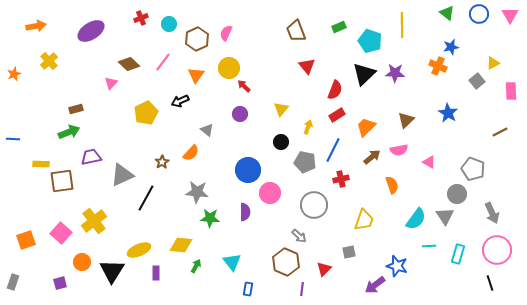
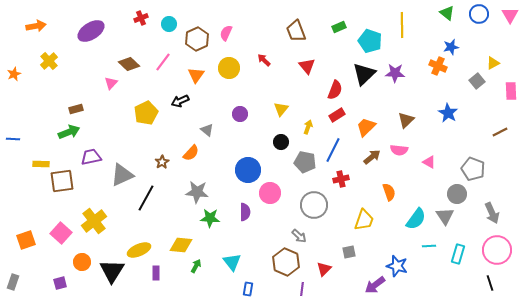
red arrow at (244, 86): moved 20 px right, 26 px up
pink semicircle at (399, 150): rotated 18 degrees clockwise
orange semicircle at (392, 185): moved 3 px left, 7 px down
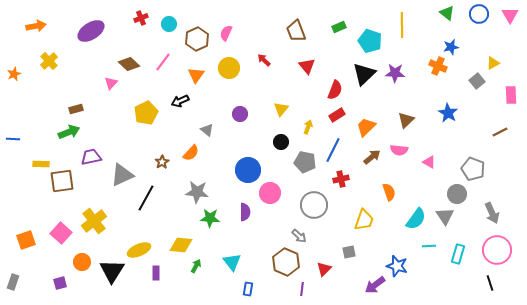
pink rectangle at (511, 91): moved 4 px down
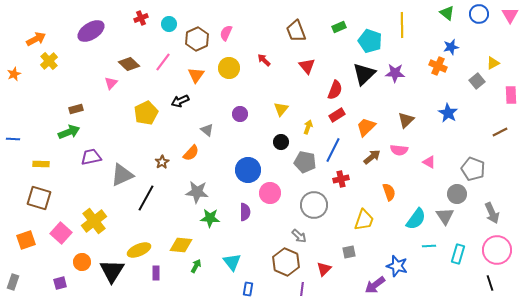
orange arrow at (36, 26): moved 13 px down; rotated 18 degrees counterclockwise
brown square at (62, 181): moved 23 px left, 17 px down; rotated 25 degrees clockwise
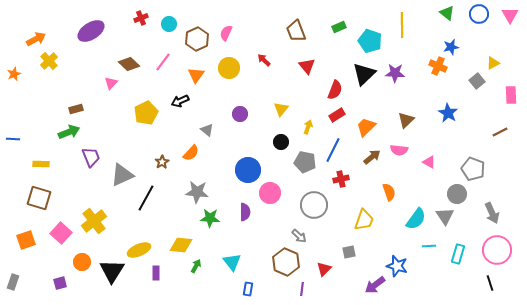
purple trapezoid at (91, 157): rotated 80 degrees clockwise
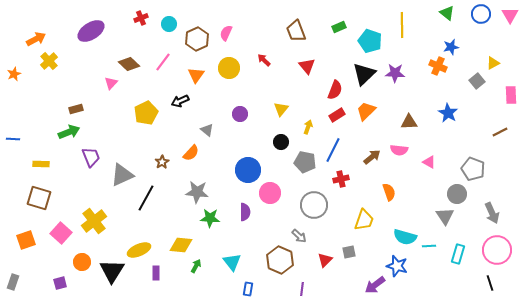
blue circle at (479, 14): moved 2 px right
brown triangle at (406, 120): moved 3 px right, 2 px down; rotated 42 degrees clockwise
orange trapezoid at (366, 127): moved 16 px up
cyan semicircle at (416, 219): moved 11 px left, 18 px down; rotated 70 degrees clockwise
brown hexagon at (286, 262): moved 6 px left, 2 px up
red triangle at (324, 269): moved 1 px right, 9 px up
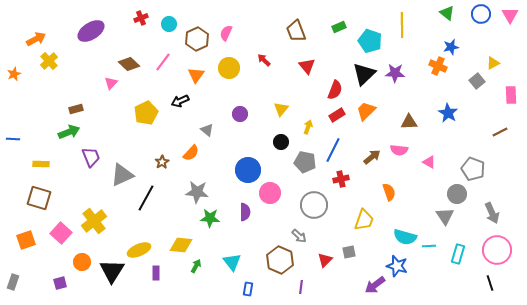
purple line at (302, 289): moved 1 px left, 2 px up
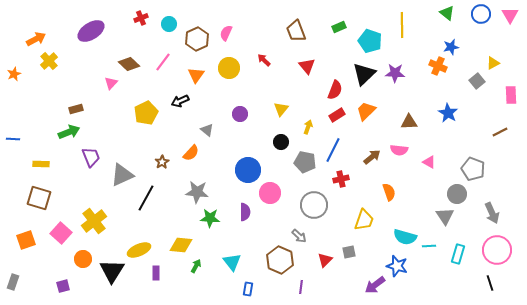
orange circle at (82, 262): moved 1 px right, 3 px up
purple square at (60, 283): moved 3 px right, 3 px down
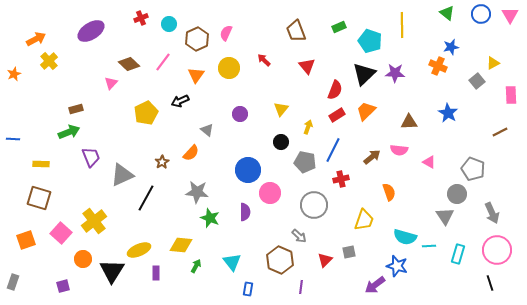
green star at (210, 218): rotated 18 degrees clockwise
